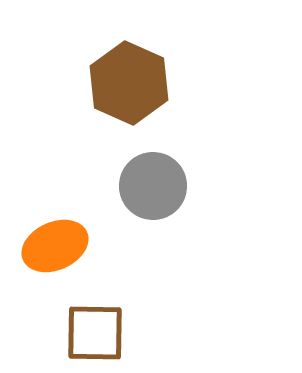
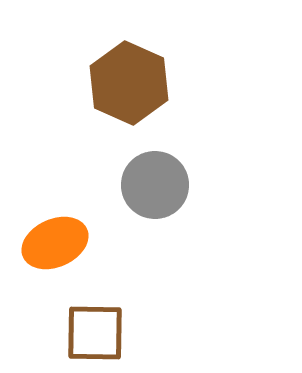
gray circle: moved 2 px right, 1 px up
orange ellipse: moved 3 px up
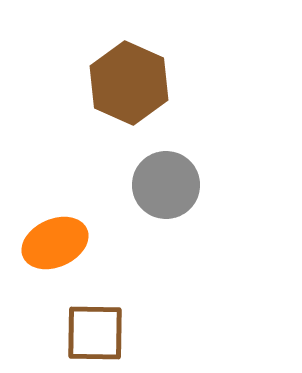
gray circle: moved 11 px right
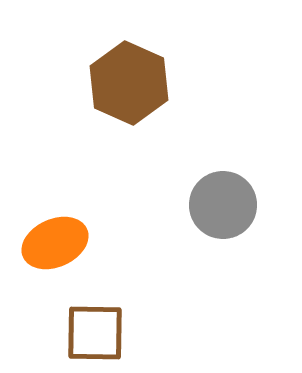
gray circle: moved 57 px right, 20 px down
